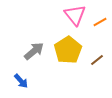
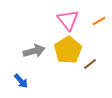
pink triangle: moved 7 px left, 5 px down
orange line: moved 1 px left, 1 px up
gray arrow: rotated 25 degrees clockwise
brown line: moved 7 px left, 4 px down
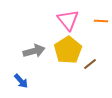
orange line: moved 2 px right; rotated 32 degrees clockwise
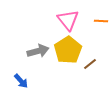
gray arrow: moved 4 px right
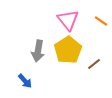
orange line: rotated 32 degrees clockwise
gray arrow: rotated 115 degrees clockwise
brown line: moved 4 px right
blue arrow: moved 4 px right
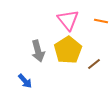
orange line: rotated 24 degrees counterclockwise
gray arrow: rotated 25 degrees counterclockwise
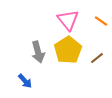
orange line: rotated 24 degrees clockwise
gray arrow: moved 1 px down
brown line: moved 3 px right, 6 px up
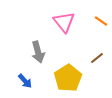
pink triangle: moved 4 px left, 2 px down
yellow pentagon: moved 28 px down
